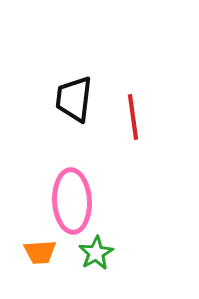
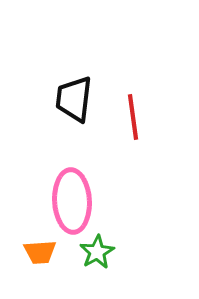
green star: moved 1 px right, 1 px up
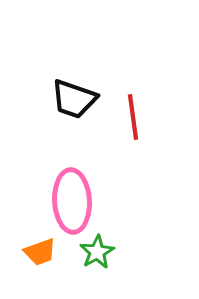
black trapezoid: rotated 78 degrees counterclockwise
orange trapezoid: rotated 16 degrees counterclockwise
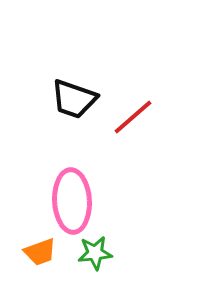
red line: rotated 57 degrees clockwise
green star: moved 2 px left, 1 px down; rotated 24 degrees clockwise
